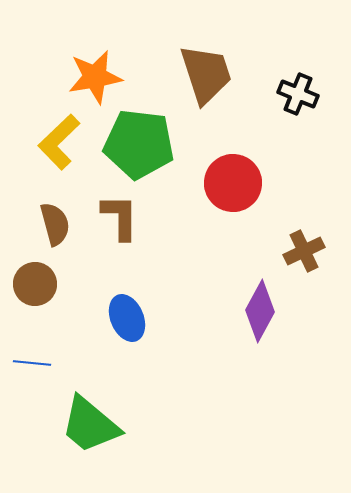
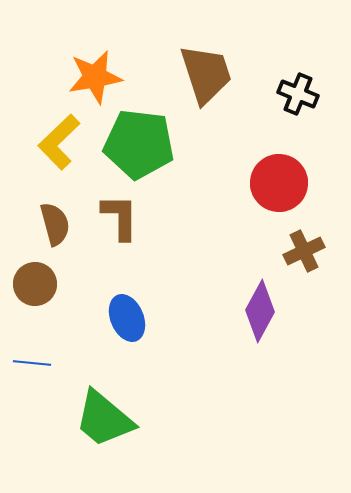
red circle: moved 46 px right
green trapezoid: moved 14 px right, 6 px up
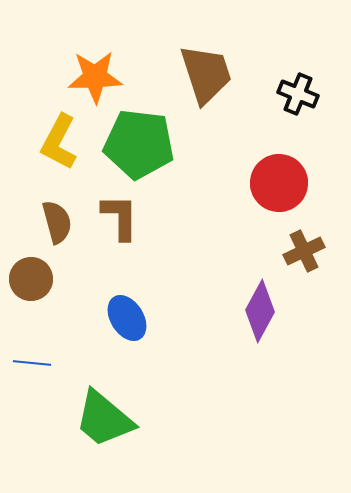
orange star: rotated 8 degrees clockwise
yellow L-shape: rotated 18 degrees counterclockwise
brown semicircle: moved 2 px right, 2 px up
brown circle: moved 4 px left, 5 px up
blue ellipse: rotated 9 degrees counterclockwise
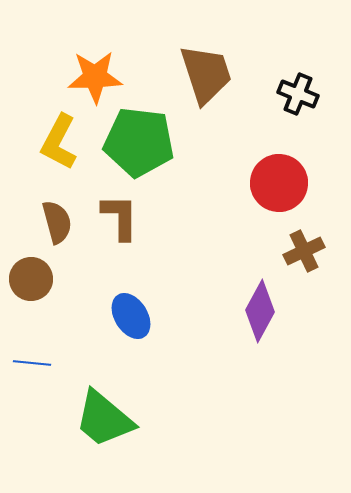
green pentagon: moved 2 px up
blue ellipse: moved 4 px right, 2 px up
